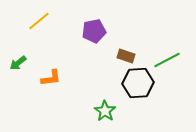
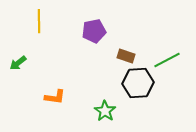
yellow line: rotated 50 degrees counterclockwise
orange L-shape: moved 4 px right, 19 px down; rotated 15 degrees clockwise
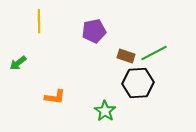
green line: moved 13 px left, 7 px up
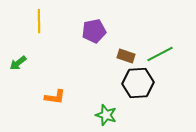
green line: moved 6 px right, 1 px down
green star: moved 1 px right, 4 px down; rotated 15 degrees counterclockwise
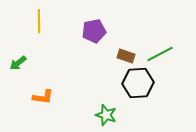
orange L-shape: moved 12 px left
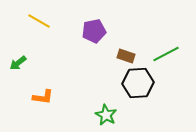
yellow line: rotated 60 degrees counterclockwise
green line: moved 6 px right
green star: rotated 10 degrees clockwise
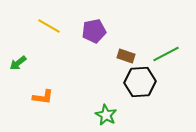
yellow line: moved 10 px right, 5 px down
black hexagon: moved 2 px right, 1 px up
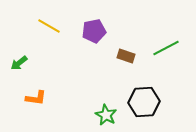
green line: moved 6 px up
green arrow: moved 1 px right
black hexagon: moved 4 px right, 20 px down
orange L-shape: moved 7 px left, 1 px down
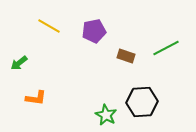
black hexagon: moved 2 px left
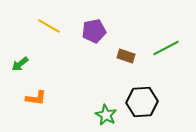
green arrow: moved 1 px right, 1 px down
